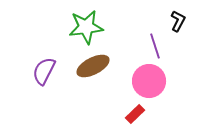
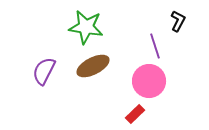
green star: rotated 16 degrees clockwise
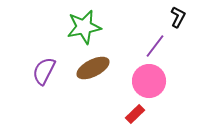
black L-shape: moved 4 px up
green star: moved 2 px left; rotated 20 degrees counterclockwise
purple line: rotated 55 degrees clockwise
brown ellipse: moved 2 px down
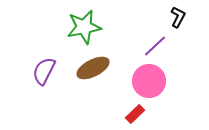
purple line: rotated 10 degrees clockwise
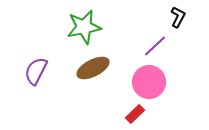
purple semicircle: moved 8 px left
pink circle: moved 1 px down
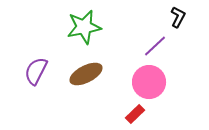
brown ellipse: moved 7 px left, 6 px down
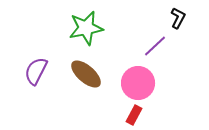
black L-shape: moved 1 px down
green star: moved 2 px right, 1 px down
brown ellipse: rotated 68 degrees clockwise
pink circle: moved 11 px left, 1 px down
red rectangle: moved 1 px left, 1 px down; rotated 18 degrees counterclockwise
